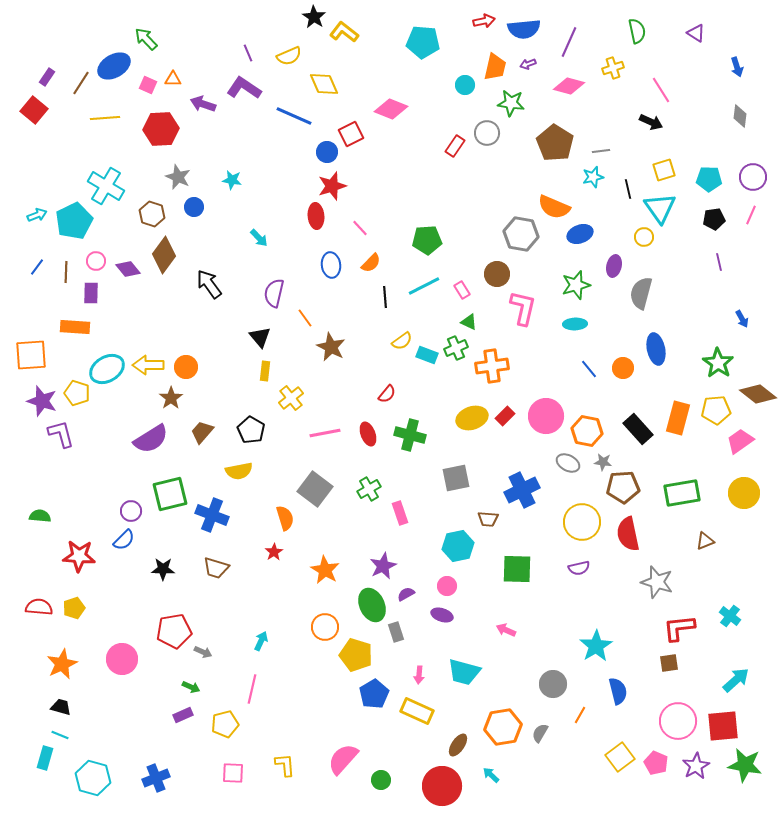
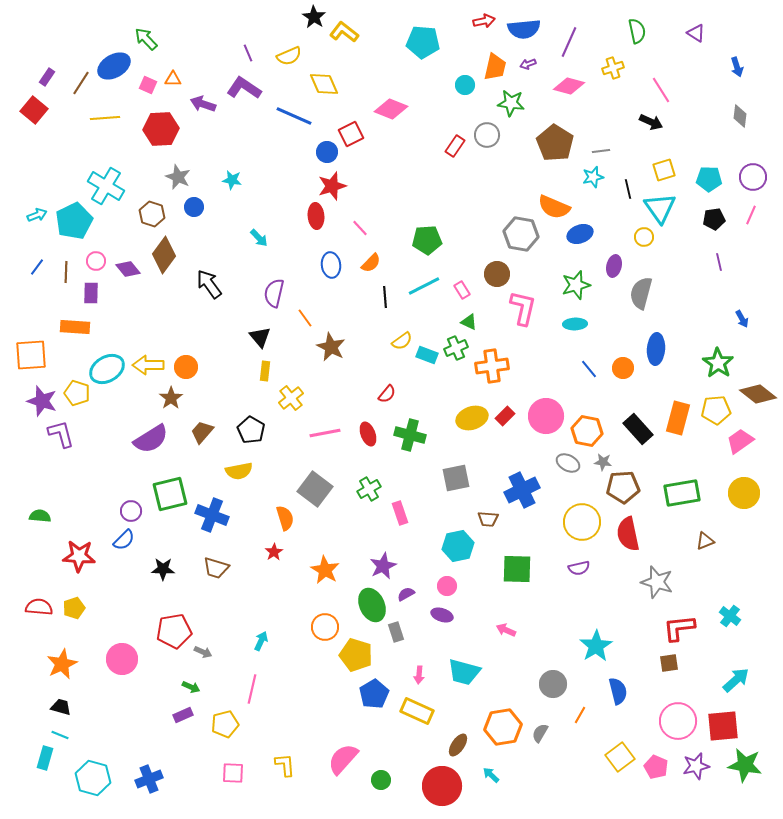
gray circle at (487, 133): moved 2 px down
blue ellipse at (656, 349): rotated 16 degrees clockwise
pink pentagon at (656, 763): moved 4 px down
purple star at (696, 766): rotated 16 degrees clockwise
blue cross at (156, 778): moved 7 px left, 1 px down
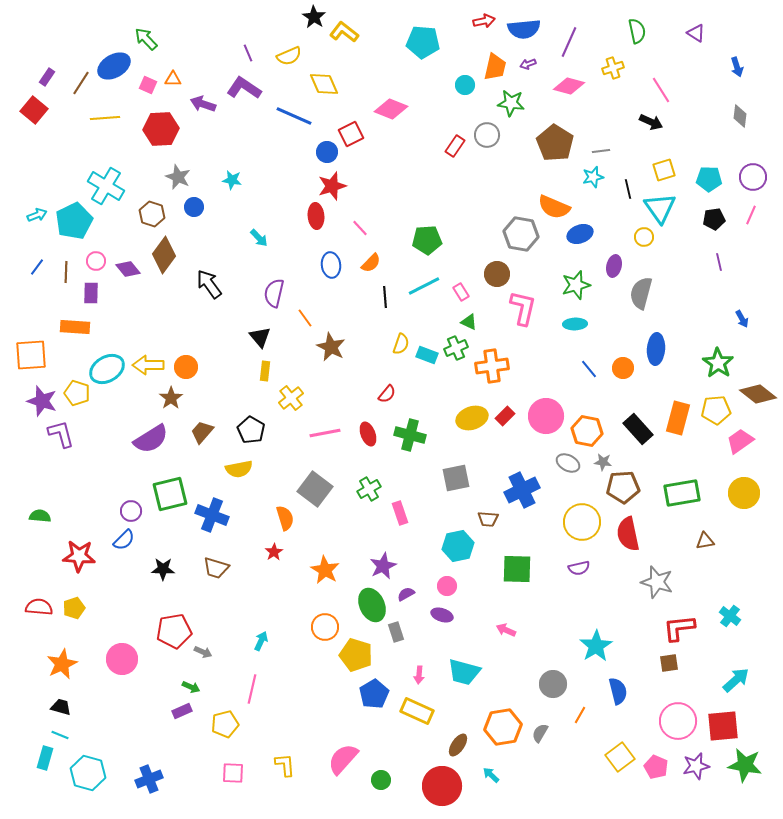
pink rectangle at (462, 290): moved 1 px left, 2 px down
yellow semicircle at (402, 341): moved 1 px left, 3 px down; rotated 35 degrees counterclockwise
yellow semicircle at (239, 471): moved 2 px up
brown triangle at (705, 541): rotated 12 degrees clockwise
purple rectangle at (183, 715): moved 1 px left, 4 px up
cyan hexagon at (93, 778): moved 5 px left, 5 px up
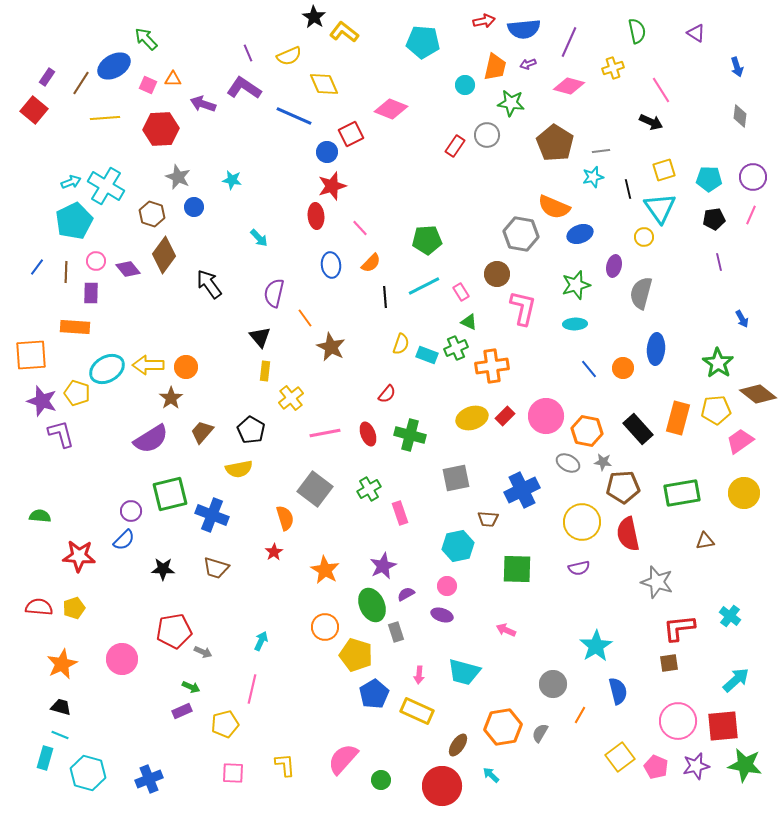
cyan arrow at (37, 215): moved 34 px right, 33 px up
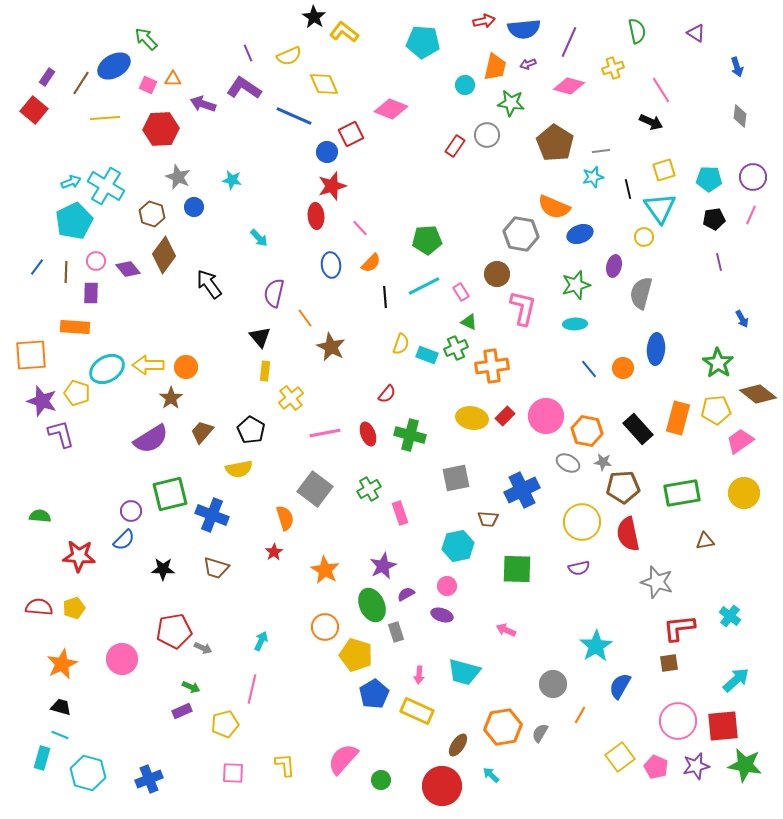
yellow ellipse at (472, 418): rotated 28 degrees clockwise
gray arrow at (203, 652): moved 4 px up
blue semicircle at (618, 691): moved 2 px right, 5 px up; rotated 136 degrees counterclockwise
cyan rectangle at (45, 758): moved 3 px left
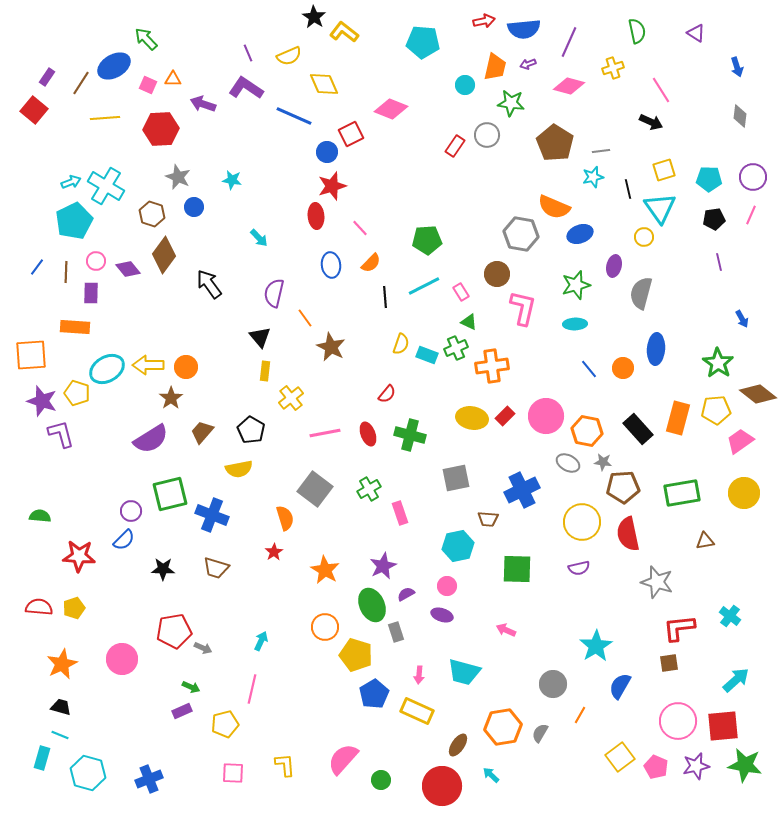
purple L-shape at (244, 88): moved 2 px right
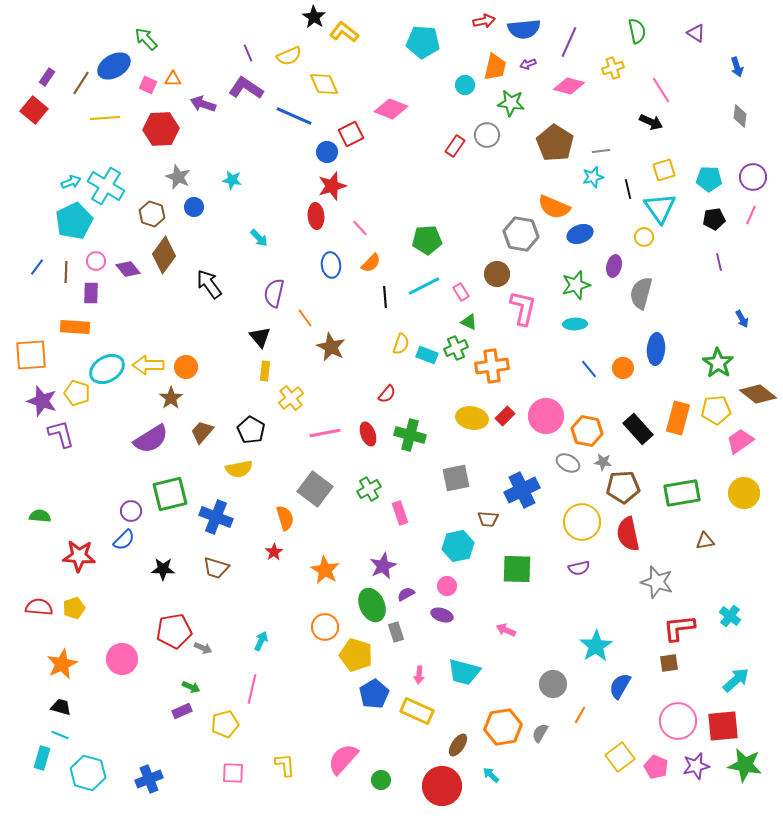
blue cross at (212, 515): moved 4 px right, 2 px down
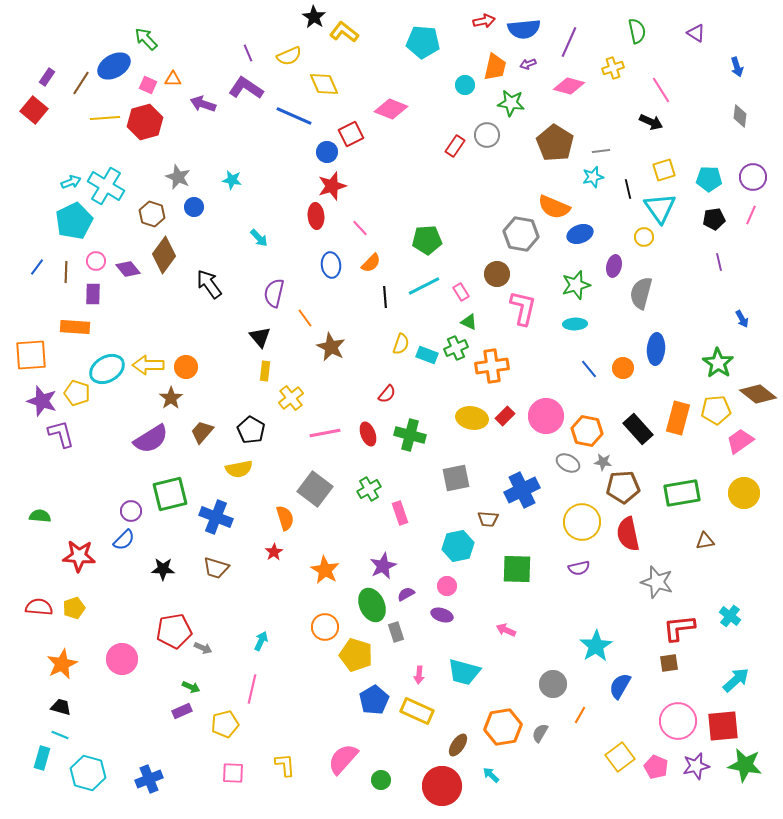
red hexagon at (161, 129): moved 16 px left, 7 px up; rotated 12 degrees counterclockwise
purple rectangle at (91, 293): moved 2 px right, 1 px down
blue pentagon at (374, 694): moved 6 px down
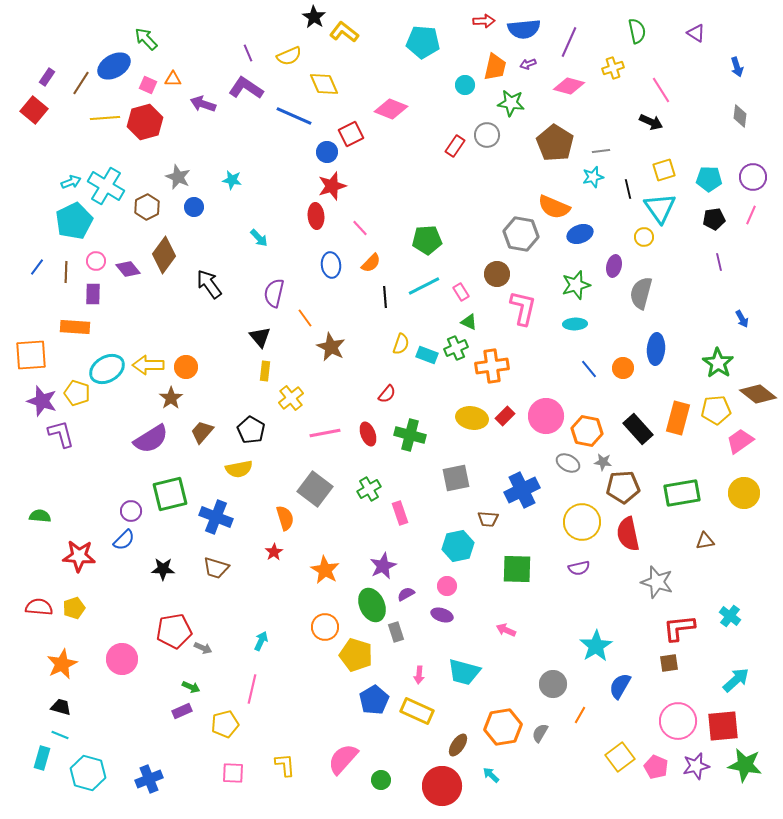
red arrow at (484, 21): rotated 10 degrees clockwise
brown hexagon at (152, 214): moved 5 px left, 7 px up; rotated 15 degrees clockwise
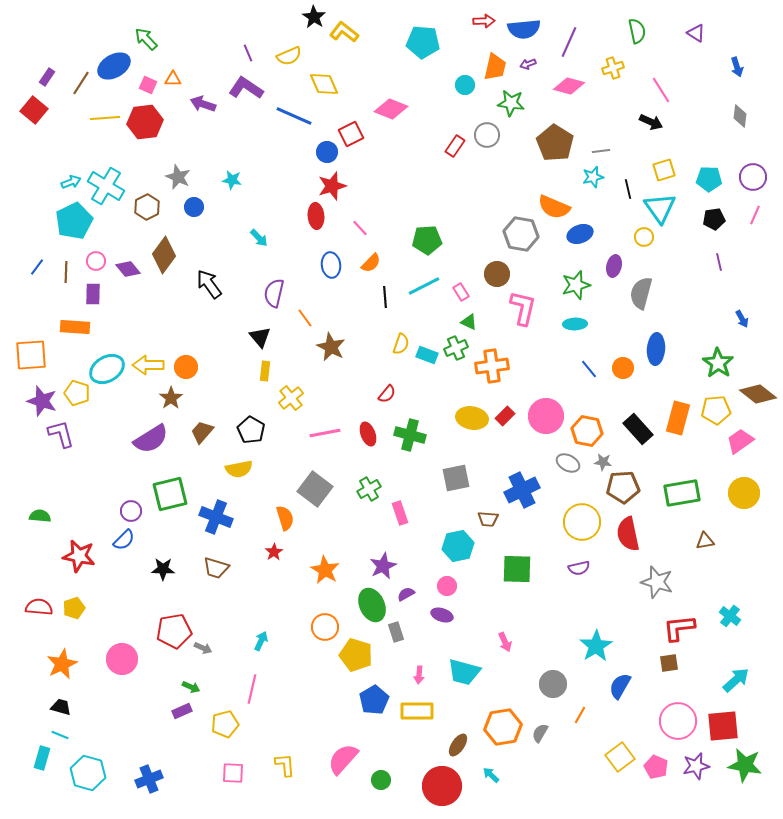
red hexagon at (145, 122): rotated 8 degrees clockwise
pink line at (751, 215): moved 4 px right
red star at (79, 556): rotated 8 degrees clockwise
pink arrow at (506, 630): moved 1 px left, 12 px down; rotated 138 degrees counterclockwise
yellow rectangle at (417, 711): rotated 24 degrees counterclockwise
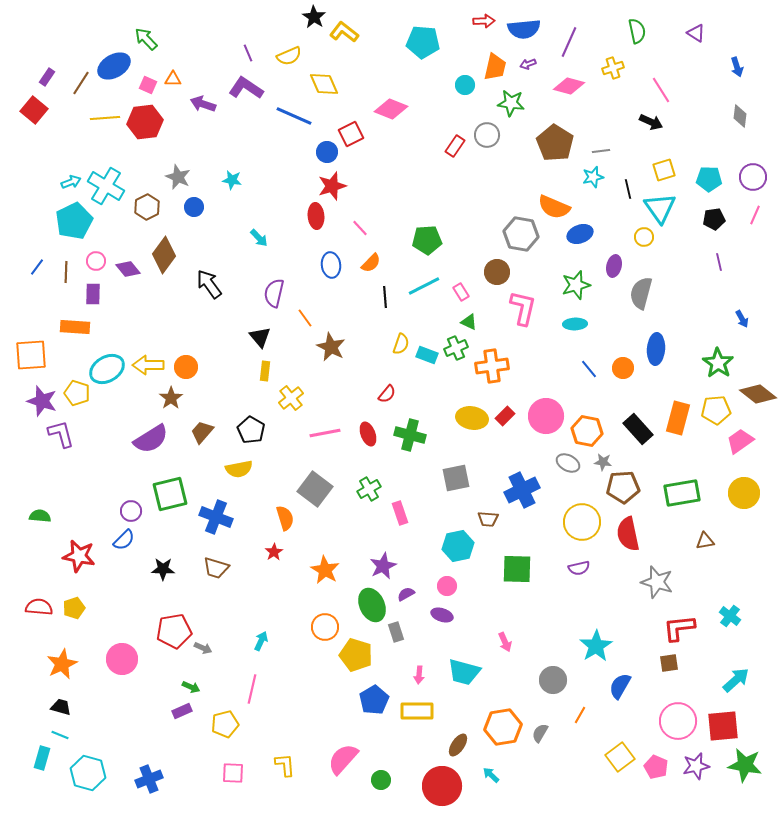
brown circle at (497, 274): moved 2 px up
gray circle at (553, 684): moved 4 px up
